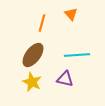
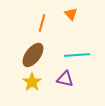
yellow star: rotated 12 degrees clockwise
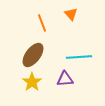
orange line: rotated 36 degrees counterclockwise
cyan line: moved 2 px right, 2 px down
purple triangle: rotated 18 degrees counterclockwise
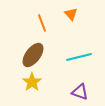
cyan line: rotated 10 degrees counterclockwise
purple triangle: moved 15 px right, 13 px down; rotated 24 degrees clockwise
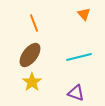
orange triangle: moved 13 px right
orange line: moved 8 px left
brown ellipse: moved 3 px left
purple triangle: moved 4 px left, 1 px down
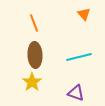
brown ellipse: moved 5 px right; rotated 40 degrees counterclockwise
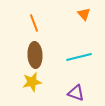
yellow star: rotated 24 degrees clockwise
